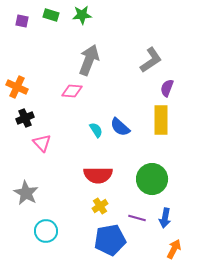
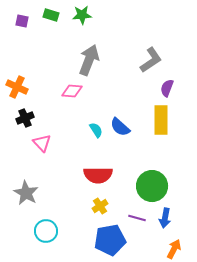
green circle: moved 7 px down
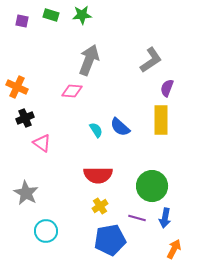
pink triangle: rotated 12 degrees counterclockwise
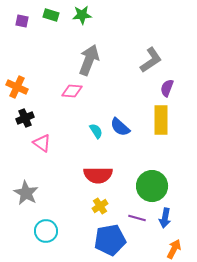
cyan semicircle: moved 1 px down
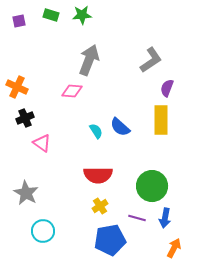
purple square: moved 3 px left; rotated 24 degrees counterclockwise
cyan circle: moved 3 px left
orange arrow: moved 1 px up
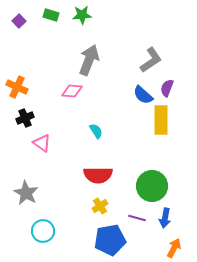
purple square: rotated 32 degrees counterclockwise
blue semicircle: moved 23 px right, 32 px up
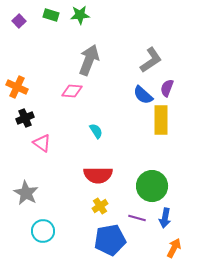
green star: moved 2 px left
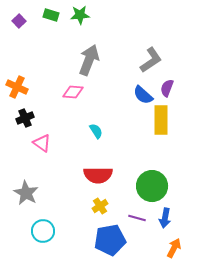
pink diamond: moved 1 px right, 1 px down
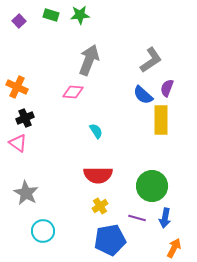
pink triangle: moved 24 px left
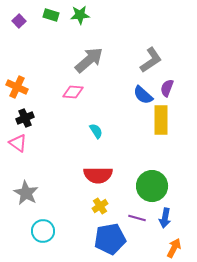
gray arrow: rotated 28 degrees clockwise
blue pentagon: moved 1 px up
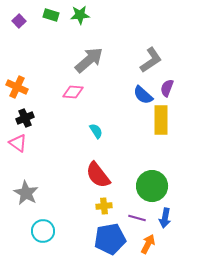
red semicircle: rotated 52 degrees clockwise
yellow cross: moved 4 px right; rotated 28 degrees clockwise
orange arrow: moved 26 px left, 4 px up
